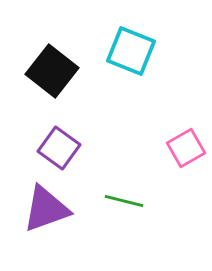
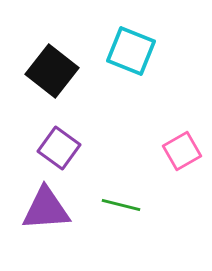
pink square: moved 4 px left, 3 px down
green line: moved 3 px left, 4 px down
purple triangle: rotated 16 degrees clockwise
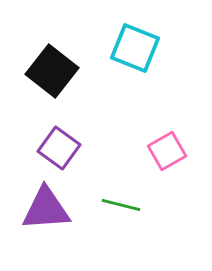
cyan square: moved 4 px right, 3 px up
pink square: moved 15 px left
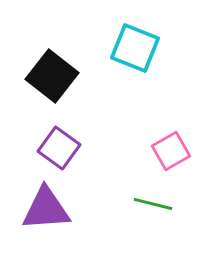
black square: moved 5 px down
pink square: moved 4 px right
green line: moved 32 px right, 1 px up
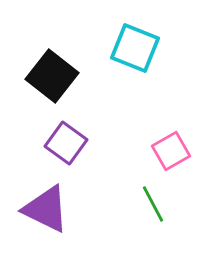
purple square: moved 7 px right, 5 px up
green line: rotated 48 degrees clockwise
purple triangle: rotated 30 degrees clockwise
